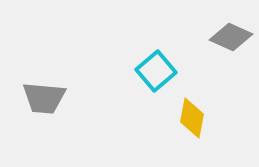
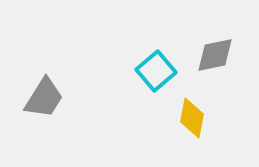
gray diamond: moved 16 px left, 18 px down; rotated 36 degrees counterclockwise
gray trapezoid: rotated 63 degrees counterclockwise
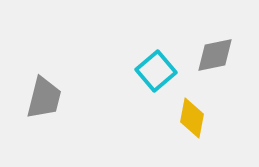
gray trapezoid: rotated 18 degrees counterclockwise
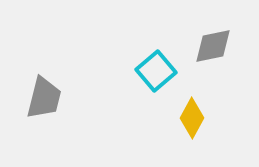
gray diamond: moved 2 px left, 9 px up
yellow diamond: rotated 18 degrees clockwise
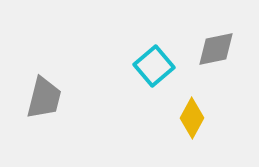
gray diamond: moved 3 px right, 3 px down
cyan square: moved 2 px left, 5 px up
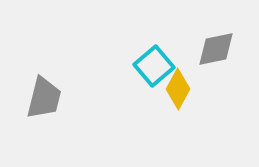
yellow diamond: moved 14 px left, 29 px up
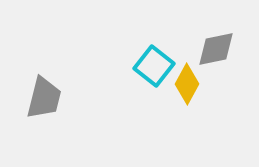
cyan square: rotated 12 degrees counterclockwise
yellow diamond: moved 9 px right, 5 px up
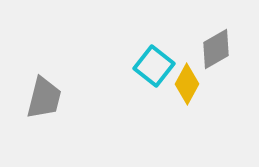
gray diamond: rotated 18 degrees counterclockwise
